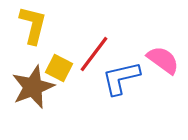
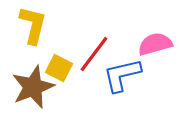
pink semicircle: moved 8 px left, 16 px up; rotated 52 degrees counterclockwise
blue L-shape: moved 1 px right, 3 px up
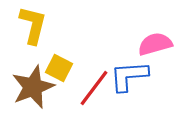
red line: moved 34 px down
blue L-shape: moved 7 px right, 1 px down; rotated 9 degrees clockwise
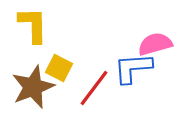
yellow L-shape: rotated 15 degrees counterclockwise
blue L-shape: moved 4 px right, 8 px up
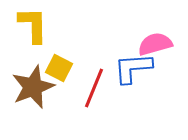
red line: rotated 15 degrees counterclockwise
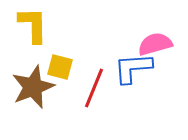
yellow square: moved 1 px right, 1 px up; rotated 12 degrees counterclockwise
